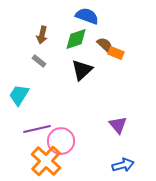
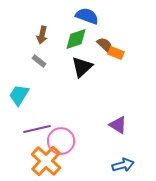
black triangle: moved 3 px up
purple triangle: rotated 18 degrees counterclockwise
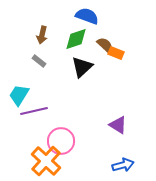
purple line: moved 3 px left, 18 px up
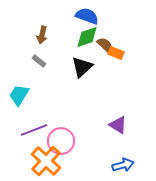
green diamond: moved 11 px right, 2 px up
purple line: moved 19 px down; rotated 8 degrees counterclockwise
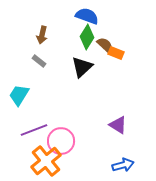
green diamond: rotated 40 degrees counterclockwise
orange cross: rotated 8 degrees clockwise
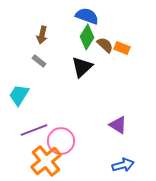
orange rectangle: moved 6 px right, 5 px up
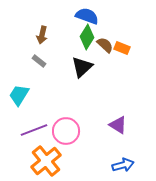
pink circle: moved 5 px right, 10 px up
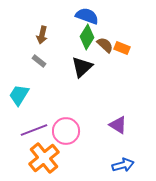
orange cross: moved 2 px left, 3 px up
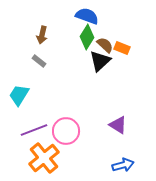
black triangle: moved 18 px right, 6 px up
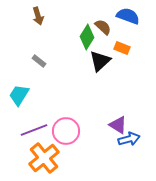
blue semicircle: moved 41 px right
brown arrow: moved 4 px left, 19 px up; rotated 30 degrees counterclockwise
brown semicircle: moved 2 px left, 18 px up
blue arrow: moved 6 px right, 26 px up
